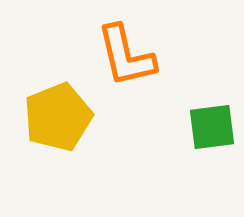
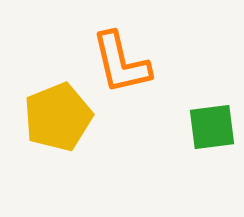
orange L-shape: moved 5 px left, 7 px down
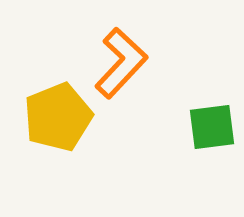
orange L-shape: rotated 124 degrees counterclockwise
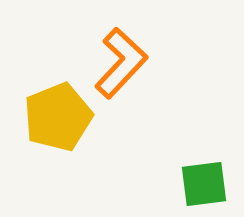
green square: moved 8 px left, 57 px down
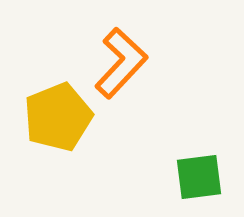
green square: moved 5 px left, 7 px up
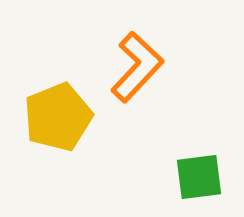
orange L-shape: moved 16 px right, 4 px down
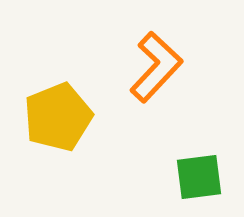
orange L-shape: moved 19 px right
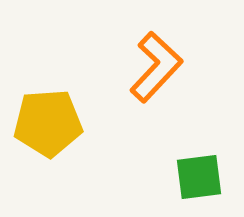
yellow pentagon: moved 10 px left, 6 px down; rotated 18 degrees clockwise
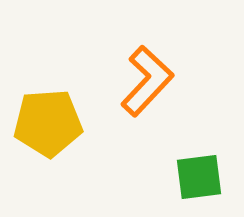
orange L-shape: moved 9 px left, 14 px down
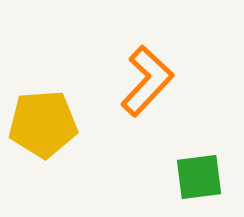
yellow pentagon: moved 5 px left, 1 px down
